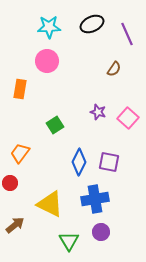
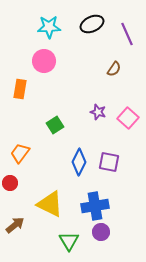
pink circle: moved 3 px left
blue cross: moved 7 px down
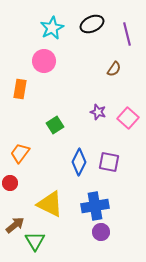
cyan star: moved 3 px right, 1 px down; rotated 25 degrees counterclockwise
purple line: rotated 10 degrees clockwise
green triangle: moved 34 px left
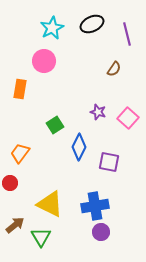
blue diamond: moved 15 px up
green triangle: moved 6 px right, 4 px up
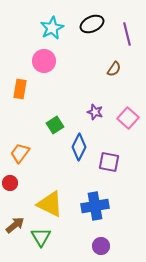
purple star: moved 3 px left
purple circle: moved 14 px down
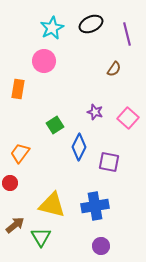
black ellipse: moved 1 px left
orange rectangle: moved 2 px left
yellow triangle: moved 2 px right, 1 px down; rotated 12 degrees counterclockwise
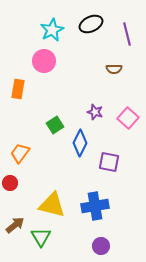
cyan star: moved 2 px down
brown semicircle: rotated 56 degrees clockwise
blue diamond: moved 1 px right, 4 px up
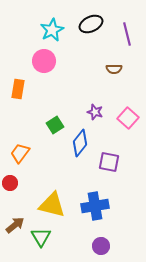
blue diamond: rotated 12 degrees clockwise
